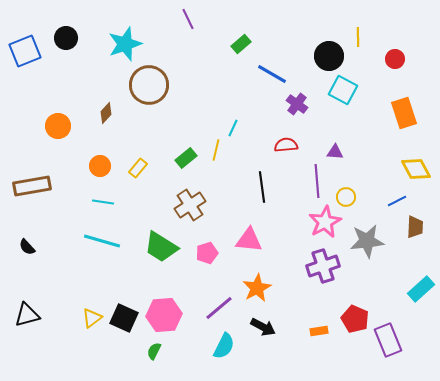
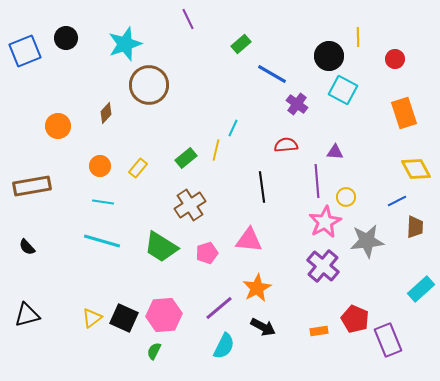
purple cross at (323, 266): rotated 32 degrees counterclockwise
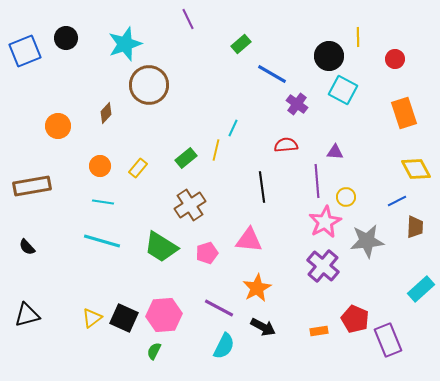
purple line at (219, 308): rotated 68 degrees clockwise
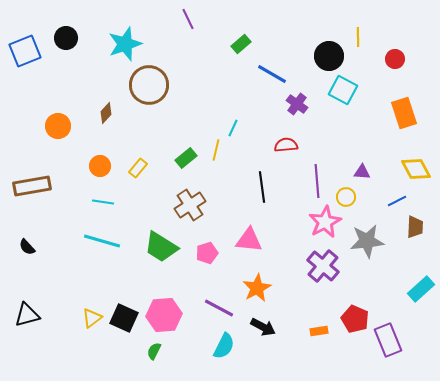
purple triangle at (335, 152): moved 27 px right, 20 px down
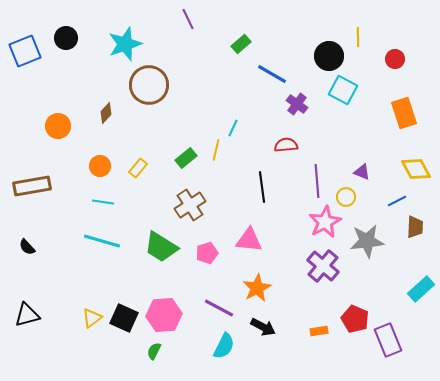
purple triangle at (362, 172): rotated 18 degrees clockwise
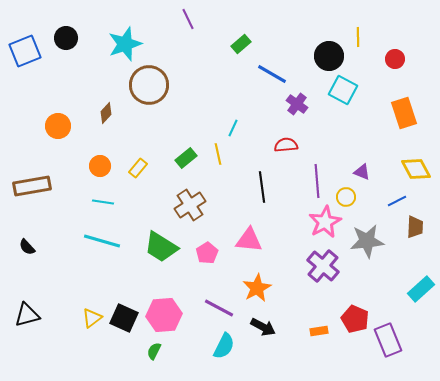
yellow line at (216, 150): moved 2 px right, 4 px down; rotated 25 degrees counterclockwise
pink pentagon at (207, 253): rotated 15 degrees counterclockwise
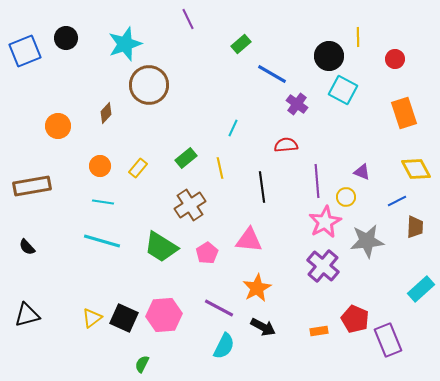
yellow line at (218, 154): moved 2 px right, 14 px down
green semicircle at (154, 351): moved 12 px left, 13 px down
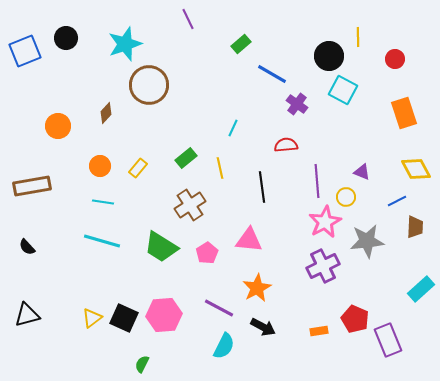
purple cross at (323, 266): rotated 24 degrees clockwise
